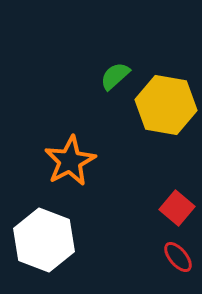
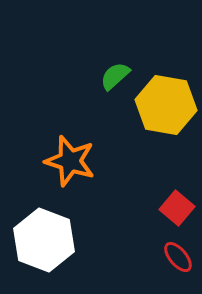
orange star: rotated 27 degrees counterclockwise
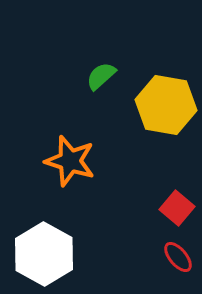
green semicircle: moved 14 px left
white hexagon: moved 14 px down; rotated 8 degrees clockwise
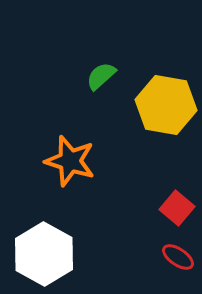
red ellipse: rotated 16 degrees counterclockwise
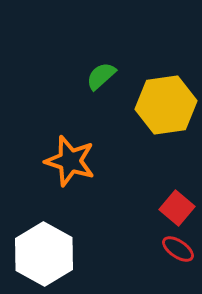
yellow hexagon: rotated 18 degrees counterclockwise
red ellipse: moved 8 px up
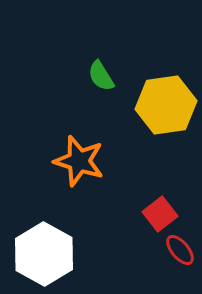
green semicircle: rotated 80 degrees counterclockwise
orange star: moved 9 px right
red square: moved 17 px left, 6 px down; rotated 12 degrees clockwise
red ellipse: moved 2 px right, 1 px down; rotated 16 degrees clockwise
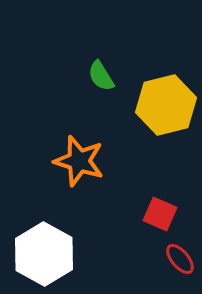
yellow hexagon: rotated 6 degrees counterclockwise
red square: rotated 28 degrees counterclockwise
red ellipse: moved 9 px down
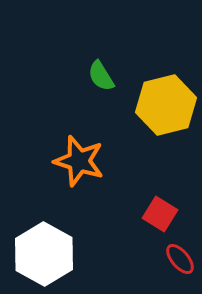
red square: rotated 8 degrees clockwise
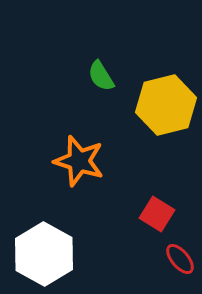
red square: moved 3 px left
